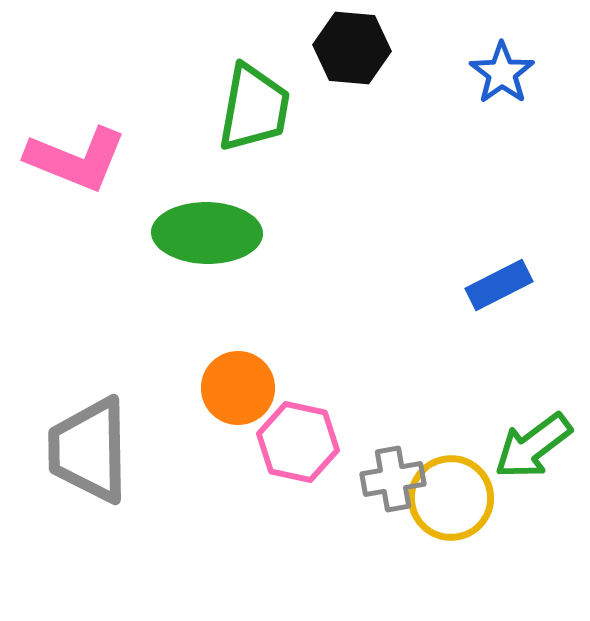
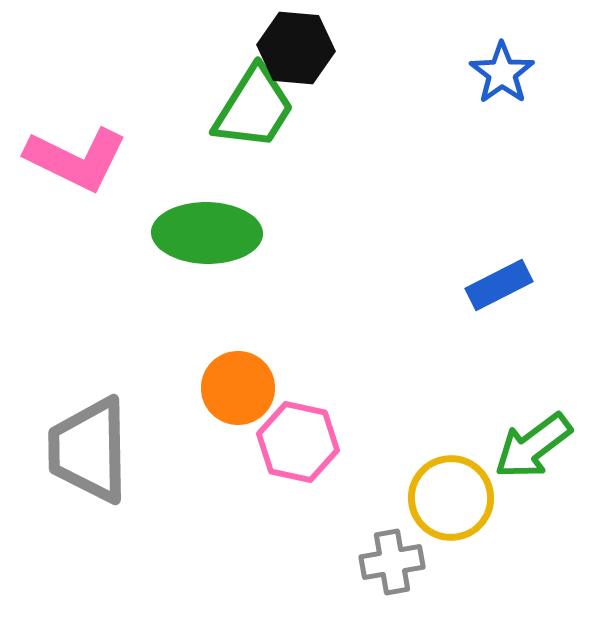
black hexagon: moved 56 px left
green trapezoid: rotated 22 degrees clockwise
pink L-shape: rotated 4 degrees clockwise
gray cross: moved 1 px left, 83 px down
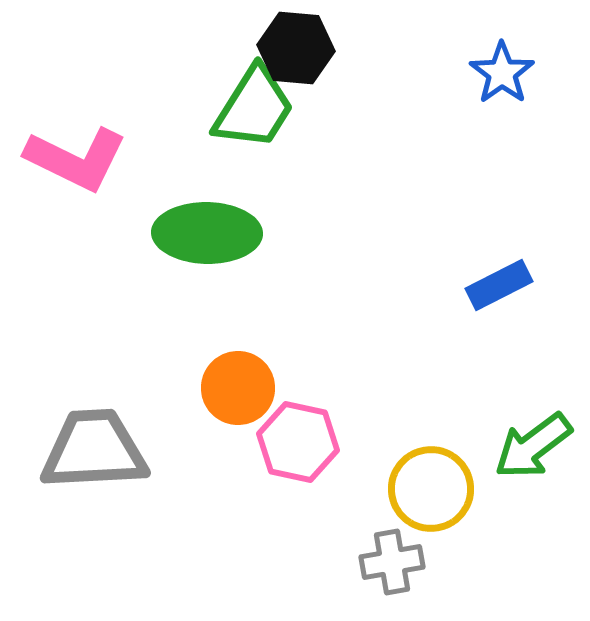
gray trapezoid: moved 5 px right; rotated 88 degrees clockwise
yellow circle: moved 20 px left, 9 px up
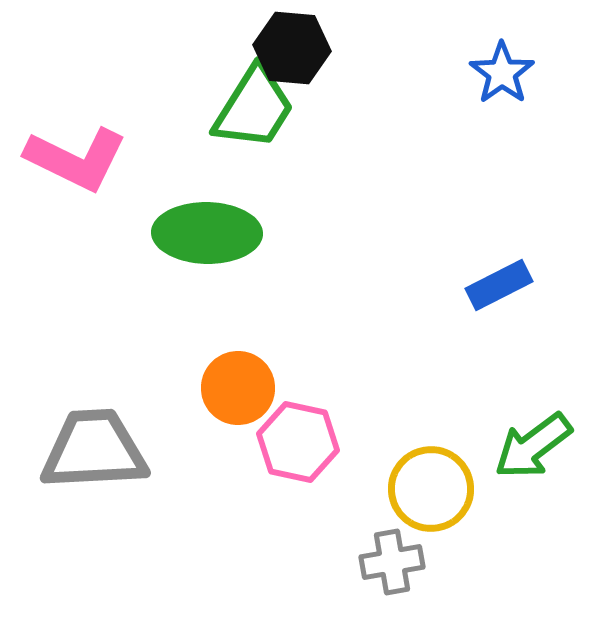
black hexagon: moved 4 px left
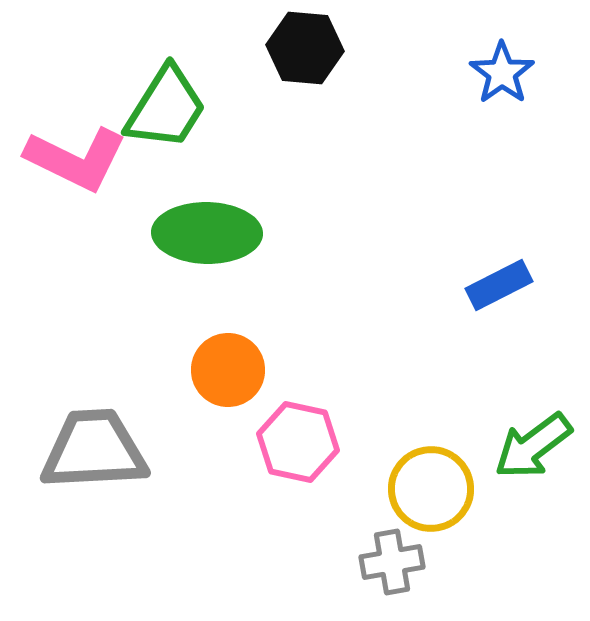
black hexagon: moved 13 px right
green trapezoid: moved 88 px left
orange circle: moved 10 px left, 18 px up
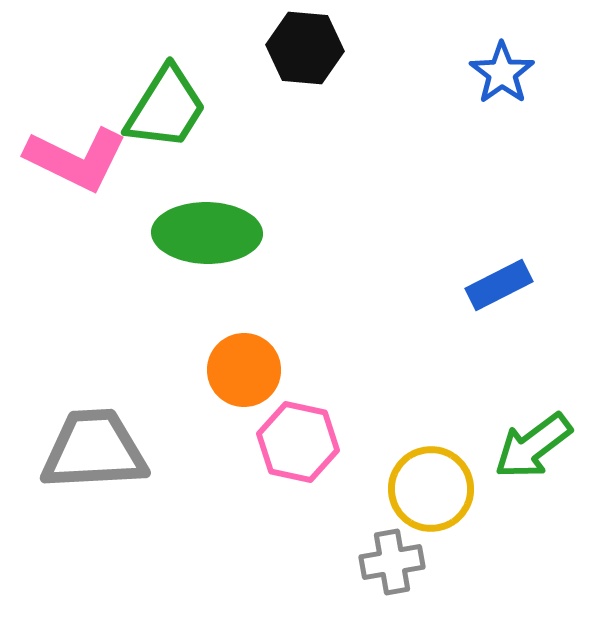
orange circle: moved 16 px right
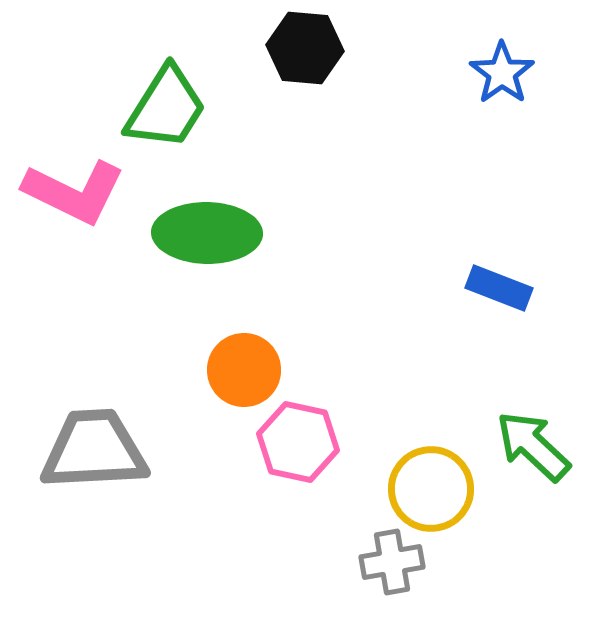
pink L-shape: moved 2 px left, 33 px down
blue rectangle: moved 3 px down; rotated 48 degrees clockwise
green arrow: rotated 80 degrees clockwise
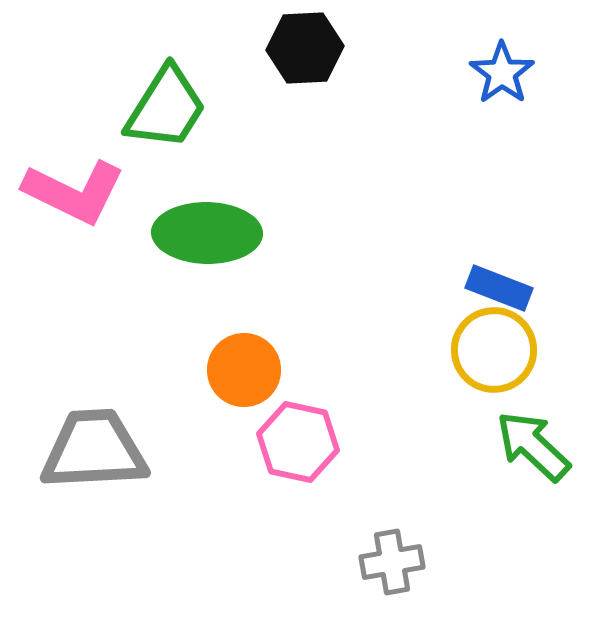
black hexagon: rotated 8 degrees counterclockwise
yellow circle: moved 63 px right, 139 px up
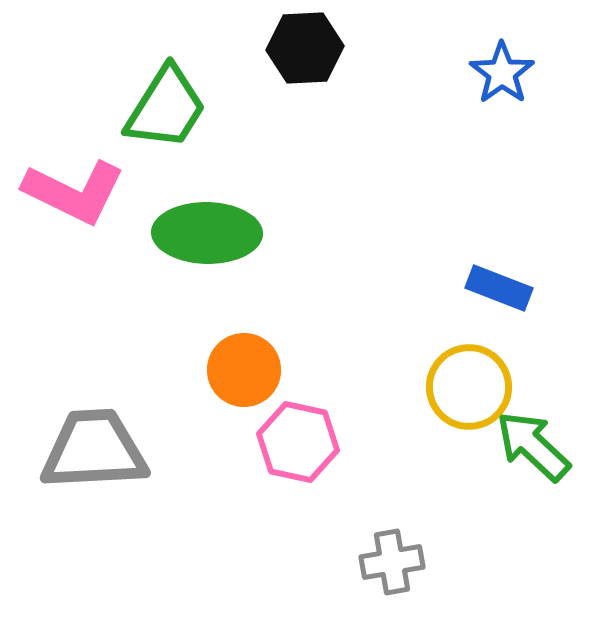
yellow circle: moved 25 px left, 37 px down
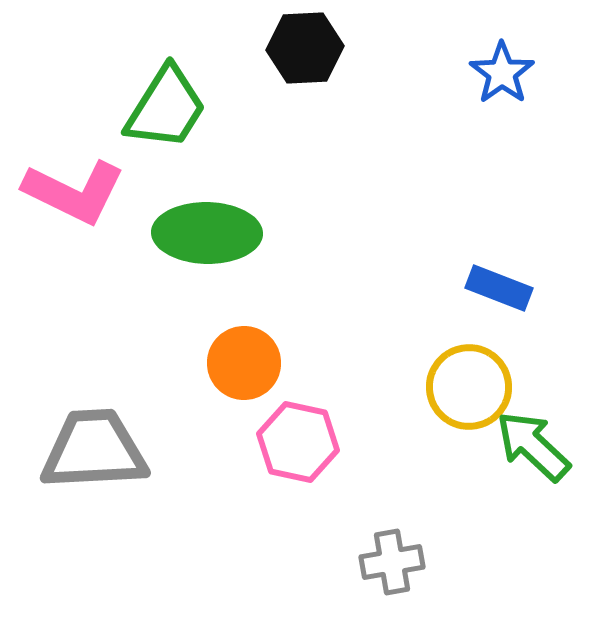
orange circle: moved 7 px up
